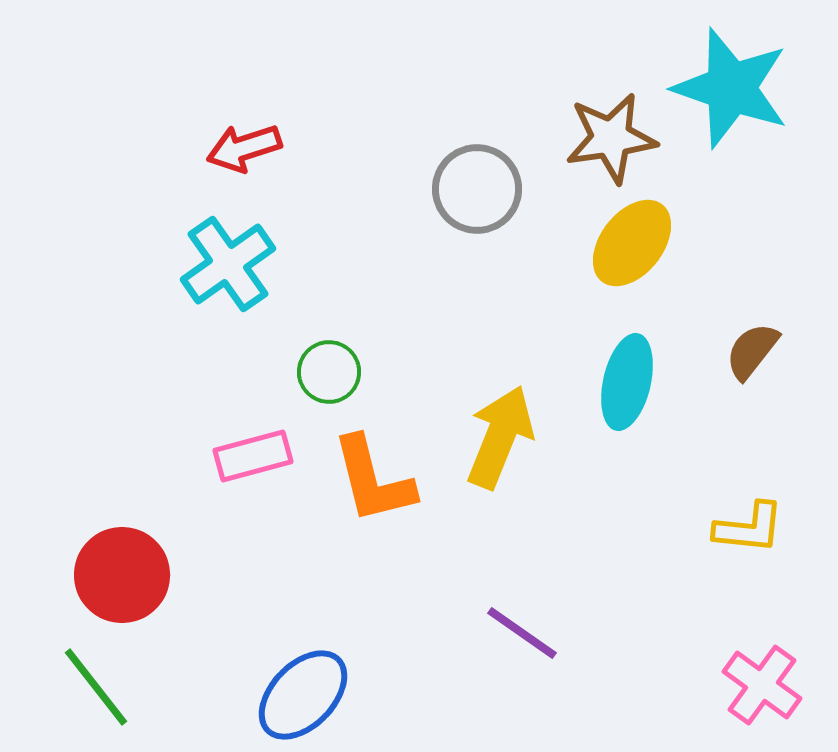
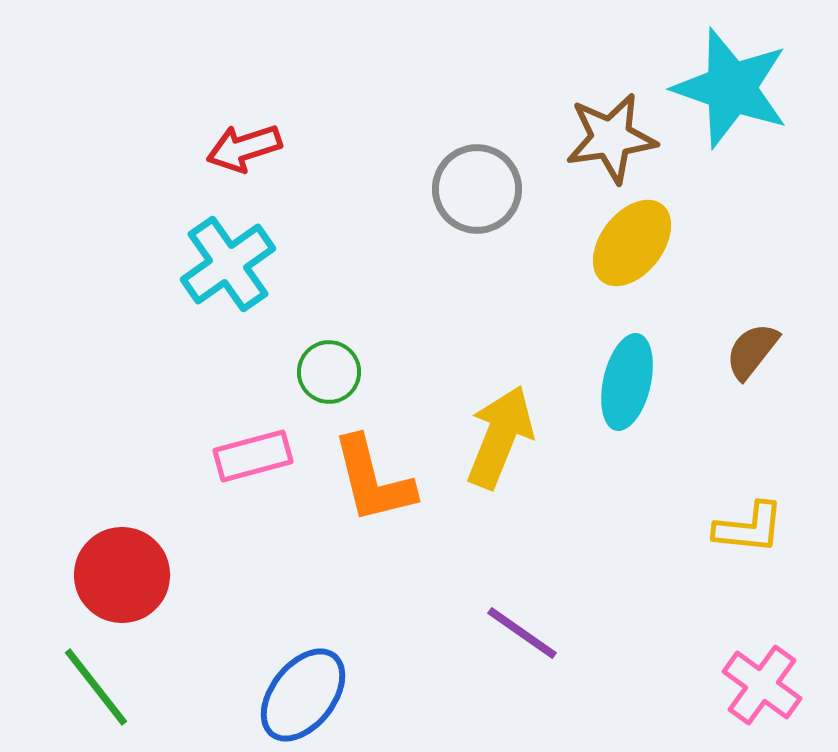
blue ellipse: rotated 6 degrees counterclockwise
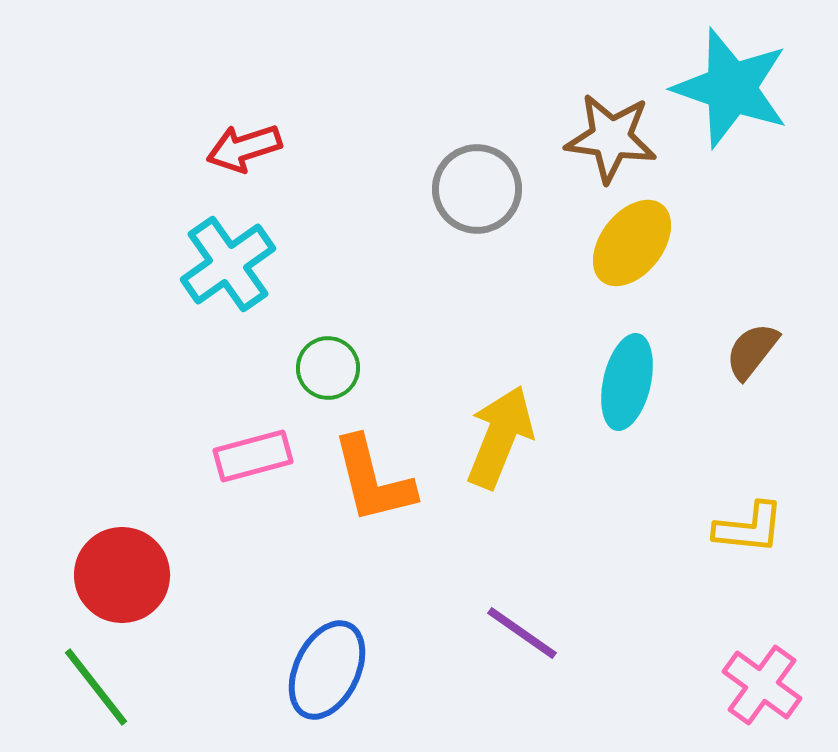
brown star: rotated 16 degrees clockwise
green circle: moved 1 px left, 4 px up
blue ellipse: moved 24 px right, 25 px up; rotated 12 degrees counterclockwise
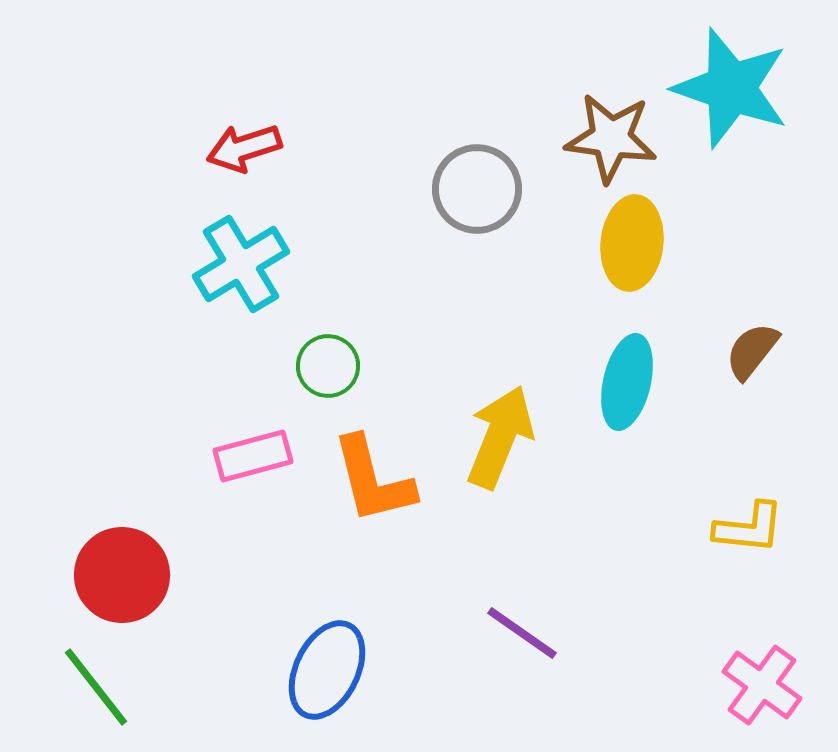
yellow ellipse: rotated 32 degrees counterclockwise
cyan cross: moved 13 px right; rotated 4 degrees clockwise
green circle: moved 2 px up
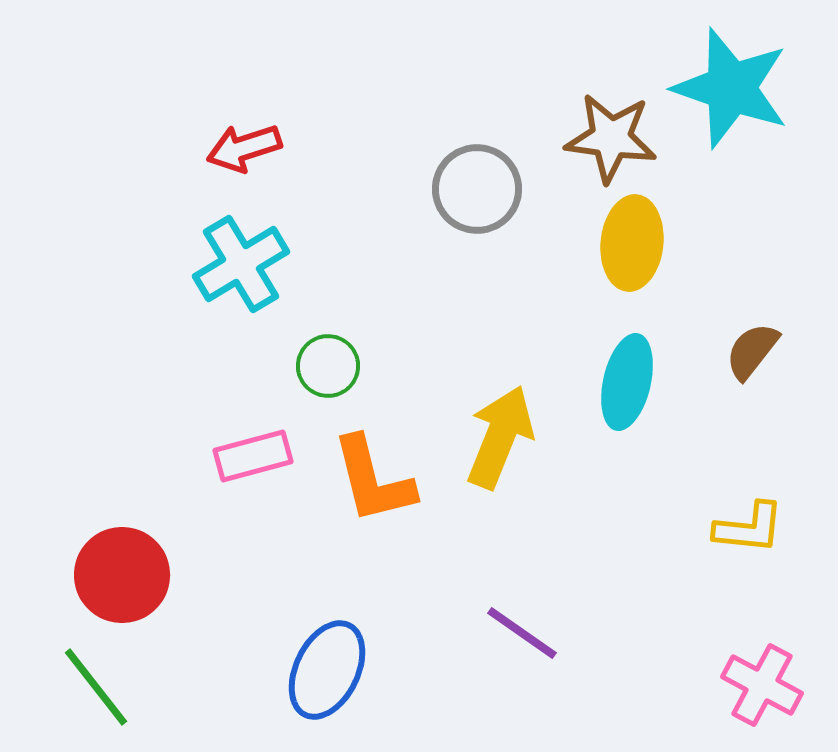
pink cross: rotated 8 degrees counterclockwise
